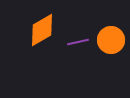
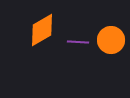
purple line: rotated 15 degrees clockwise
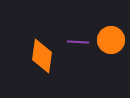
orange diamond: moved 26 px down; rotated 52 degrees counterclockwise
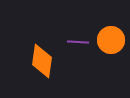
orange diamond: moved 5 px down
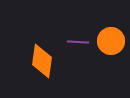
orange circle: moved 1 px down
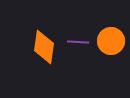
orange diamond: moved 2 px right, 14 px up
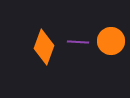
orange diamond: rotated 12 degrees clockwise
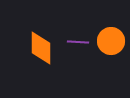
orange diamond: moved 3 px left, 1 px down; rotated 20 degrees counterclockwise
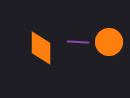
orange circle: moved 2 px left, 1 px down
